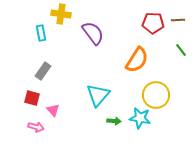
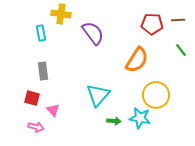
red pentagon: moved 1 px left, 1 px down
gray rectangle: rotated 42 degrees counterclockwise
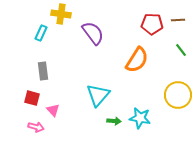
cyan rectangle: rotated 35 degrees clockwise
yellow circle: moved 22 px right
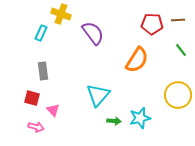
yellow cross: rotated 12 degrees clockwise
cyan star: rotated 25 degrees counterclockwise
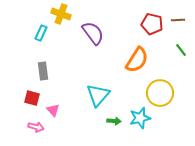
red pentagon: rotated 10 degrees clockwise
yellow circle: moved 18 px left, 2 px up
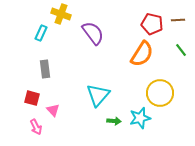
orange semicircle: moved 5 px right, 6 px up
gray rectangle: moved 2 px right, 2 px up
pink arrow: rotated 49 degrees clockwise
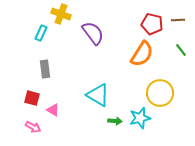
cyan triangle: rotated 40 degrees counterclockwise
pink triangle: rotated 16 degrees counterclockwise
green arrow: moved 1 px right
pink arrow: moved 3 px left; rotated 35 degrees counterclockwise
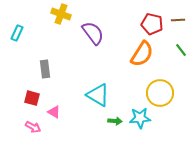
cyan rectangle: moved 24 px left
pink triangle: moved 1 px right, 2 px down
cyan star: rotated 10 degrees clockwise
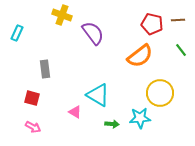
yellow cross: moved 1 px right, 1 px down
orange semicircle: moved 2 px left, 2 px down; rotated 20 degrees clockwise
pink triangle: moved 21 px right
green arrow: moved 3 px left, 3 px down
